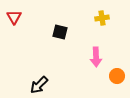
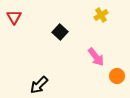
yellow cross: moved 1 px left, 3 px up; rotated 24 degrees counterclockwise
black square: rotated 28 degrees clockwise
pink arrow: rotated 36 degrees counterclockwise
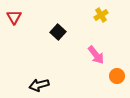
black square: moved 2 px left
pink arrow: moved 2 px up
black arrow: rotated 30 degrees clockwise
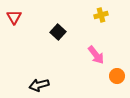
yellow cross: rotated 16 degrees clockwise
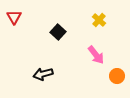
yellow cross: moved 2 px left, 5 px down; rotated 32 degrees counterclockwise
black arrow: moved 4 px right, 11 px up
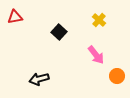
red triangle: moved 1 px right; rotated 49 degrees clockwise
black square: moved 1 px right
black arrow: moved 4 px left, 5 px down
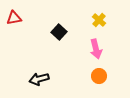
red triangle: moved 1 px left, 1 px down
pink arrow: moved 6 px up; rotated 24 degrees clockwise
orange circle: moved 18 px left
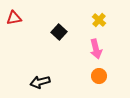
black arrow: moved 1 px right, 3 px down
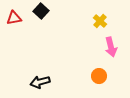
yellow cross: moved 1 px right, 1 px down
black square: moved 18 px left, 21 px up
pink arrow: moved 15 px right, 2 px up
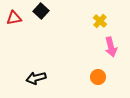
orange circle: moved 1 px left, 1 px down
black arrow: moved 4 px left, 4 px up
